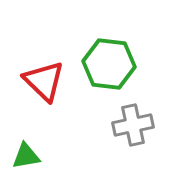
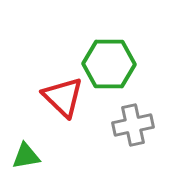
green hexagon: rotated 6 degrees counterclockwise
red triangle: moved 19 px right, 16 px down
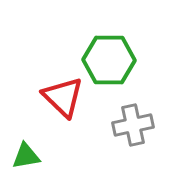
green hexagon: moved 4 px up
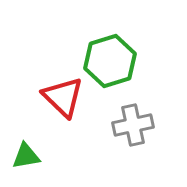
green hexagon: moved 1 px right, 1 px down; rotated 18 degrees counterclockwise
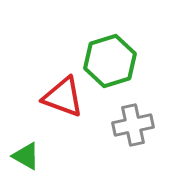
red triangle: rotated 24 degrees counterclockwise
green triangle: rotated 40 degrees clockwise
